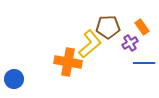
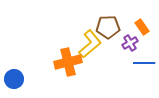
orange cross: rotated 24 degrees counterclockwise
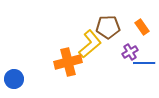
purple cross: moved 9 px down
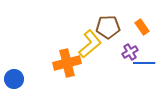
orange cross: moved 1 px left, 1 px down
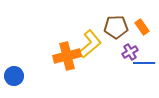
brown pentagon: moved 8 px right
orange cross: moved 7 px up
blue circle: moved 3 px up
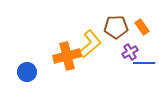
blue circle: moved 13 px right, 4 px up
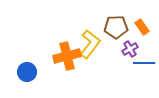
yellow L-shape: rotated 12 degrees counterclockwise
purple cross: moved 3 px up
